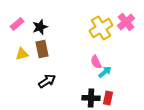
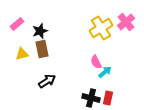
black star: moved 4 px down
black cross: rotated 12 degrees clockwise
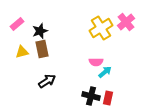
yellow triangle: moved 2 px up
pink semicircle: rotated 64 degrees counterclockwise
black cross: moved 2 px up
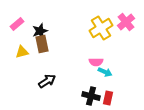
brown rectangle: moved 5 px up
cyan arrow: rotated 64 degrees clockwise
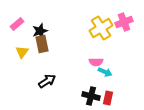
pink cross: moved 2 px left; rotated 18 degrees clockwise
yellow triangle: rotated 40 degrees counterclockwise
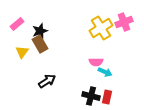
brown rectangle: moved 2 px left; rotated 18 degrees counterclockwise
red rectangle: moved 1 px left, 1 px up
